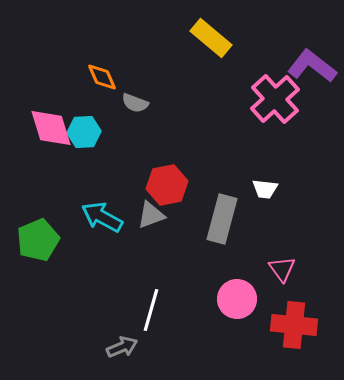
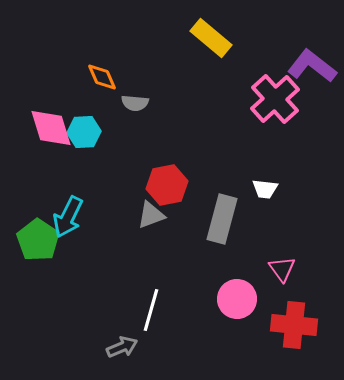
gray semicircle: rotated 16 degrees counterclockwise
cyan arrow: moved 34 px left; rotated 93 degrees counterclockwise
green pentagon: rotated 15 degrees counterclockwise
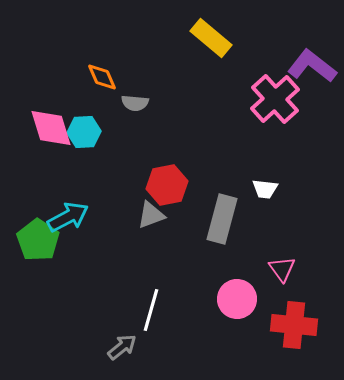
cyan arrow: rotated 144 degrees counterclockwise
gray arrow: rotated 16 degrees counterclockwise
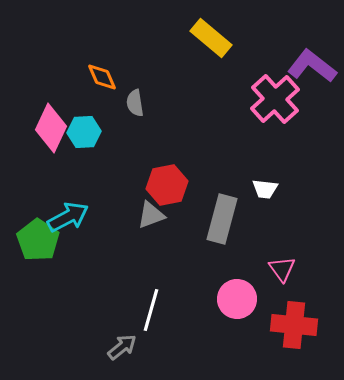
gray semicircle: rotated 76 degrees clockwise
pink diamond: rotated 42 degrees clockwise
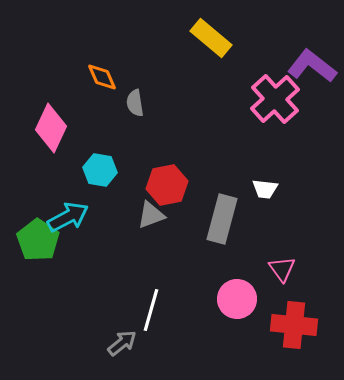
cyan hexagon: moved 16 px right, 38 px down; rotated 12 degrees clockwise
gray arrow: moved 4 px up
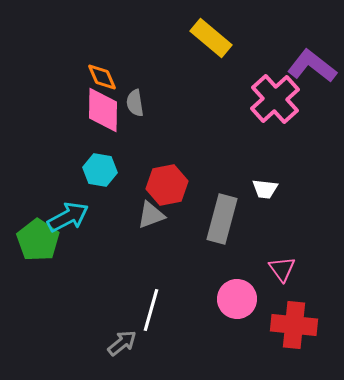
pink diamond: moved 52 px right, 18 px up; rotated 24 degrees counterclockwise
